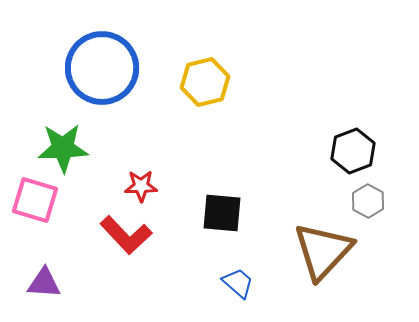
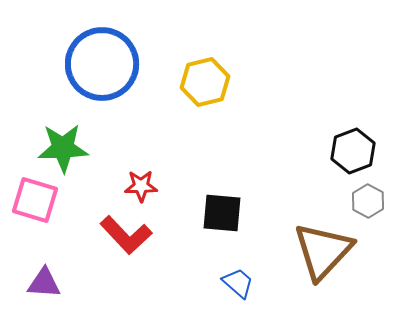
blue circle: moved 4 px up
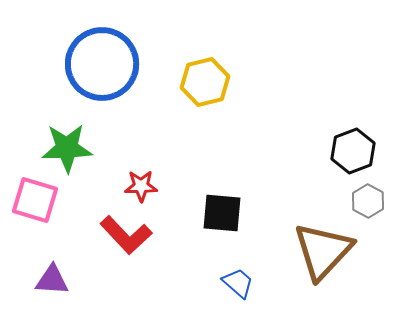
green star: moved 4 px right
purple triangle: moved 8 px right, 3 px up
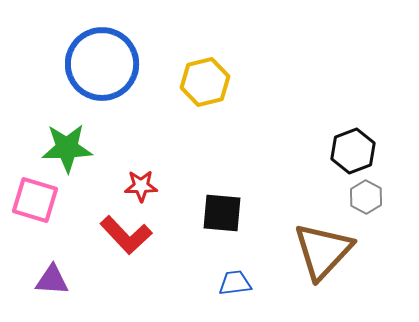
gray hexagon: moved 2 px left, 4 px up
blue trapezoid: moved 3 px left; rotated 48 degrees counterclockwise
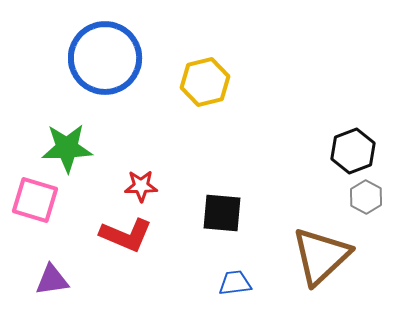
blue circle: moved 3 px right, 6 px up
red L-shape: rotated 24 degrees counterclockwise
brown triangle: moved 2 px left, 5 px down; rotated 4 degrees clockwise
purple triangle: rotated 12 degrees counterclockwise
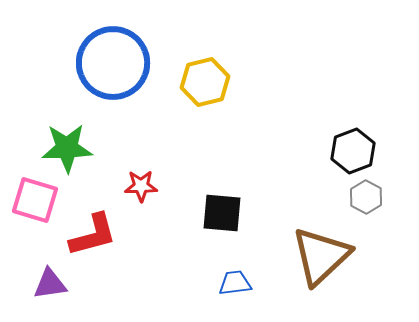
blue circle: moved 8 px right, 5 px down
red L-shape: moved 33 px left; rotated 38 degrees counterclockwise
purple triangle: moved 2 px left, 4 px down
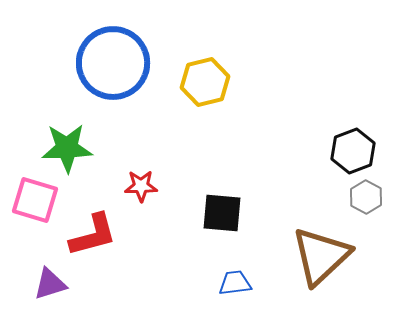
purple triangle: rotated 9 degrees counterclockwise
